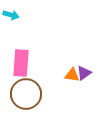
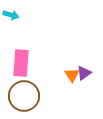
orange triangle: rotated 49 degrees clockwise
brown circle: moved 2 px left, 2 px down
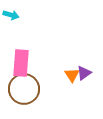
brown circle: moved 7 px up
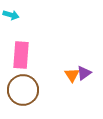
pink rectangle: moved 8 px up
brown circle: moved 1 px left, 1 px down
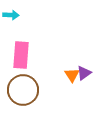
cyan arrow: rotated 14 degrees counterclockwise
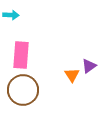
purple triangle: moved 5 px right, 7 px up
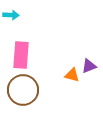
purple triangle: rotated 14 degrees clockwise
orange triangle: rotated 42 degrees counterclockwise
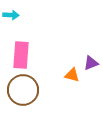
purple triangle: moved 2 px right, 3 px up
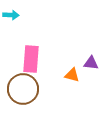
pink rectangle: moved 10 px right, 4 px down
purple triangle: rotated 28 degrees clockwise
brown circle: moved 1 px up
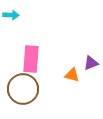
purple triangle: rotated 28 degrees counterclockwise
